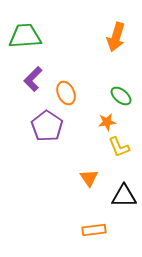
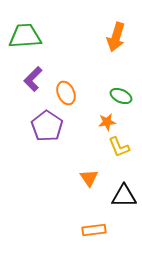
green ellipse: rotated 15 degrees counterclockwise
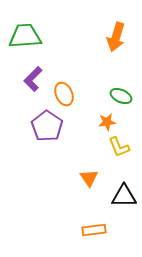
orange ellipse: moved 2 px left, 1 px down
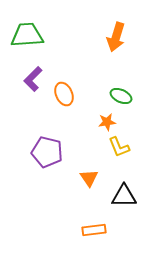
green trapezoid: moved 2 px right, 1 px up
purple pentagon: moved 26 px down; rotated 20 degrees counterclockwise
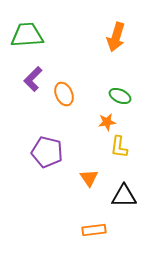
green ellipse: moved 1 px left
yellow L-shape: rotated 30 degrees clockwise
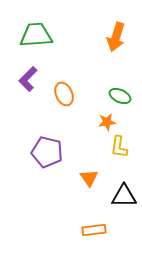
green trapezoid: moved 9 px right
purple L-shape: moved 5 px left
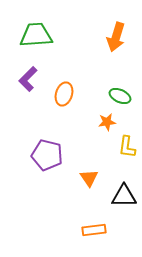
orange ellipse: rotated 40 degrees clockwise
yellow L-shape: moved 8 px right
purple pentagon: moved 3 px down
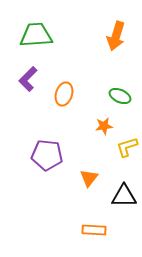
orange arrow: moved 1 px up
orange star: moved 3 px left, 4 px down
yellow L-shape: rotated 65 degrees clockwise
purple pentagon: rotated 8 degrees counterclockwise
orange triangle: rotated 12 degrees clockwise
orange rectangle: rotated 10 degrees clockwise
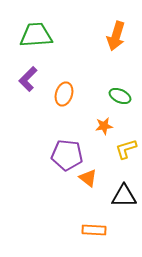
yellow L-shape: moved 1 px left, 2 px down
purple pentagon: moved 20 px right
orange triangle: moved 1 px left; rotated 30 degrees counterclockwise
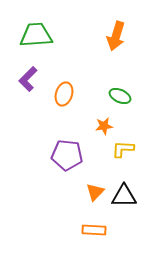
yellow L-shape: moved 3 px left; rotated 20 degrees clockwise
orange triangle: moved 7 px right, 14 px down; rotated 36 degrees clockwise
